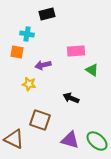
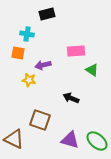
orange square: moved 1 px right, 1 px down
yellow star: moved 4 px up
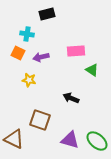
orange square: rotated 16 degrees clockwise
purple arrow: moved 2 px left, 8 px up
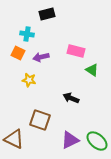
pink rectangle: rotated 18 degrees clockwise
purple triangle: rotated 42 degrees counterclockwise
